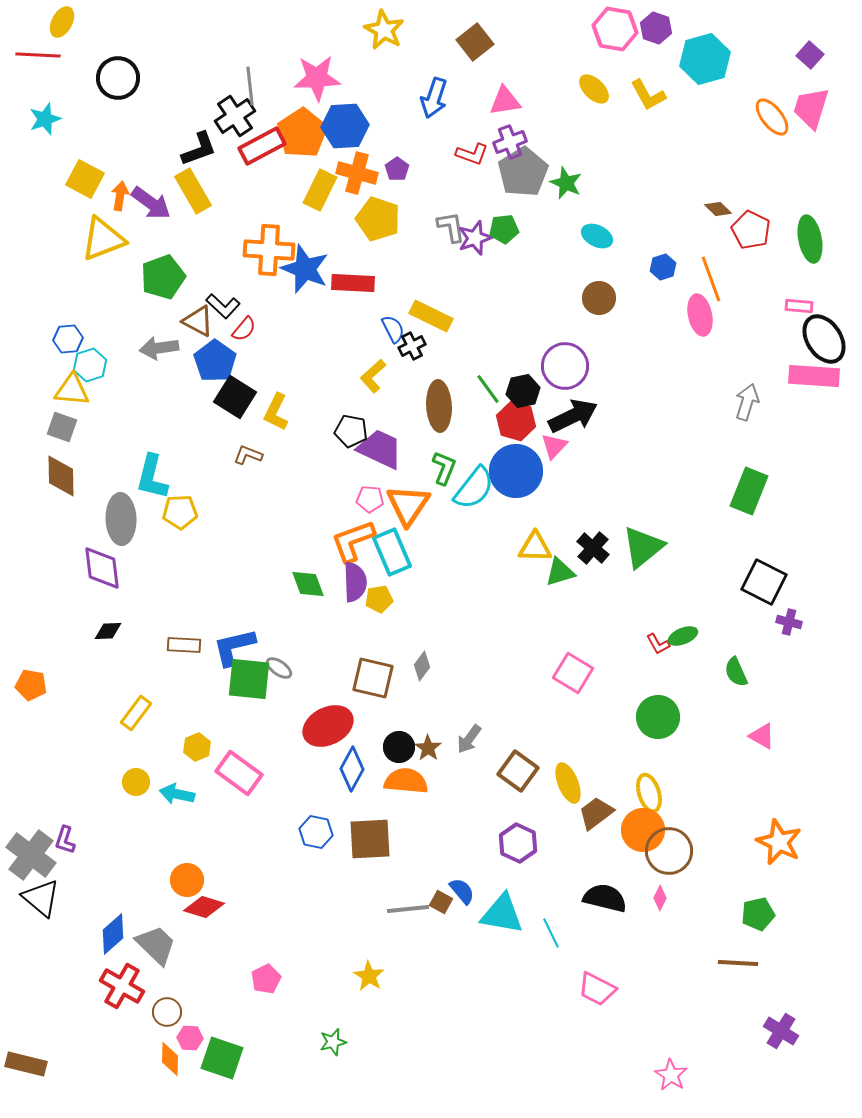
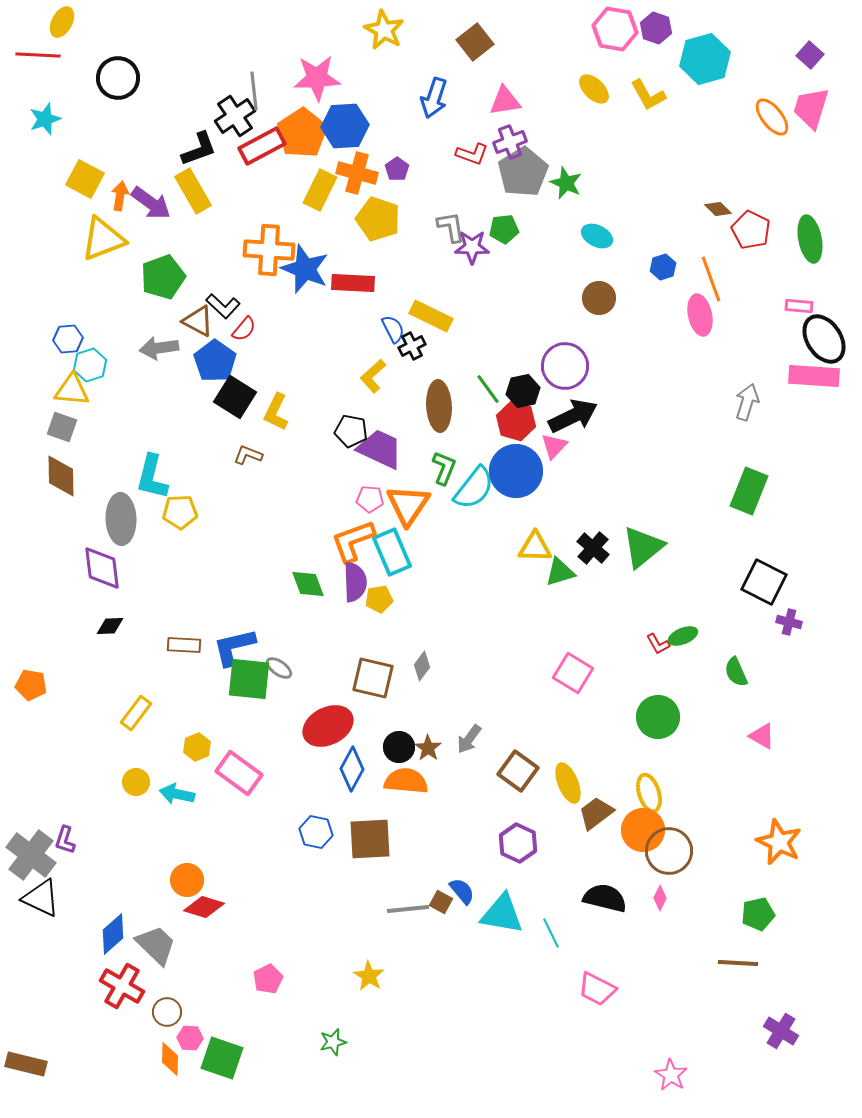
gray line at (250, 86): moved 4 px right, 5 px down
purple star at (475, 238): moved 3 px left, 9 px down; rotated 20 degrees clockwise
black diamond at (108, 631): moved 2 px right, 5 px up
black triangle at (41, 898): rotated 15 degrees counterclockwise
pink pentagon at (266, 979): moved 2 px right
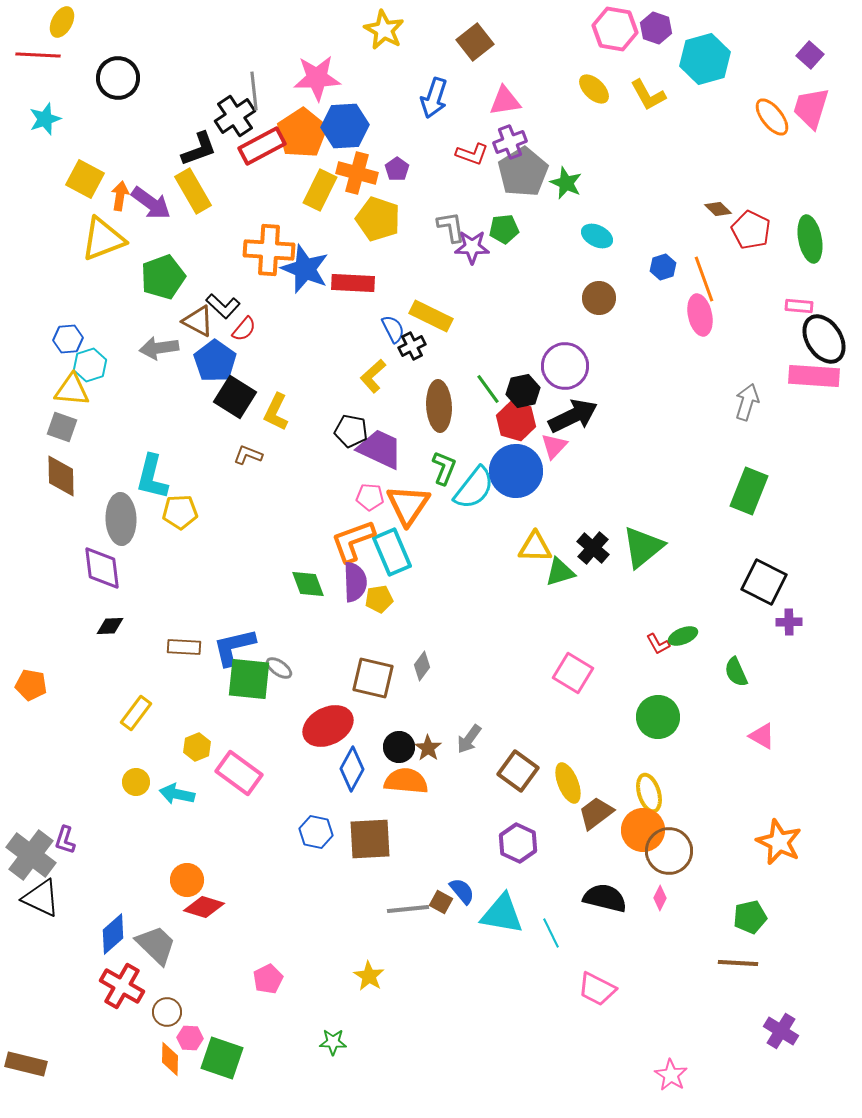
orange line at (711, 279): moved 7 px left
pink pentagon at (370, 499): moved 2 px up
purple cross at (789, 622): rotated 15 degrees counterclockwise
brown rectangle at (184, 645): moved 2 px down
green pentagon at (758, 914): moved 8 px left, 3 px down
green star at (333, 1042): rotated 16 degrees clockwise
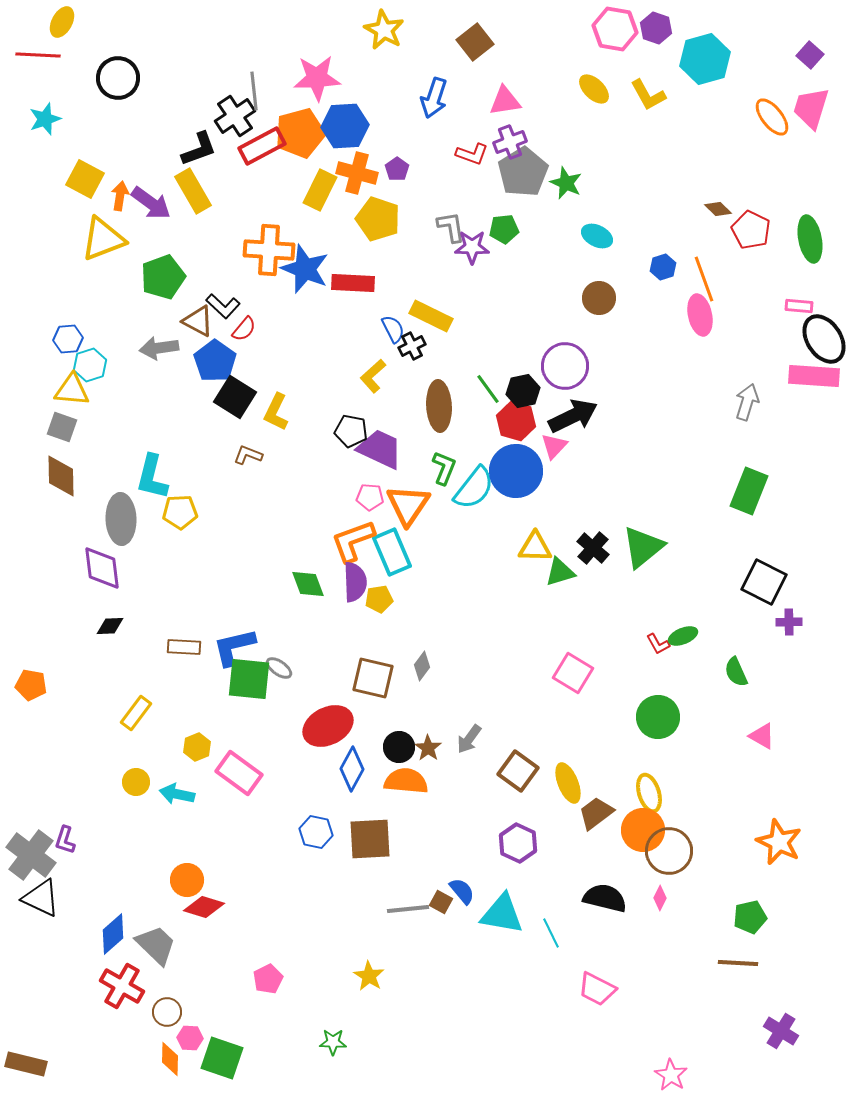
orange pentagon at (302, 133): moved 2 px left; rotated 18 degrees clockwise
